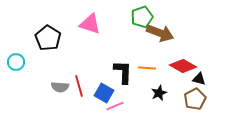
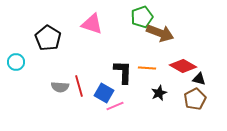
pink triangle: moved 2 px right
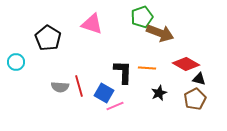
red diamond: moved 3 px right, 2 px up
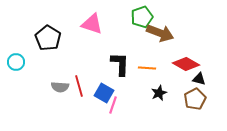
black L-shape: moved 3 px left, 8 px up
pink line: moved 2 px left, 1 px up; rotated 48 degrees counterclockwise
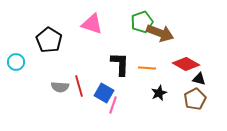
green pentagon: moved 5 px down
black pentagon: moved 1 px right, 2 px down
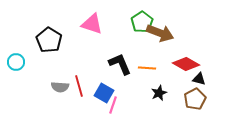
green pentagon: rotated 15 degrees counterclockwise
black L-shape: rotated 25 degrees counterclockwise
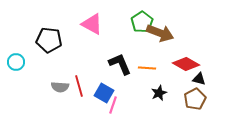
pink triangle: rotated 10 degrees clockwise
black pentagon: rotated 25 degrees counterclockwise
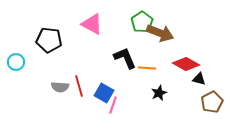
black L-shape: moved 5 px right, 6 px up
brown pentagon: moved 17 px right, 3 px down
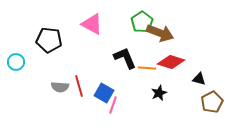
red diamond: moved 15 px left, 2 px up; rotated 12 degrees counterclockwise
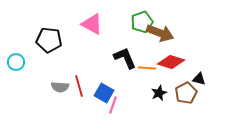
green pentagon: rotated 15 degrees clockwise
brown pentagon: moved 26 px left, 9 px up
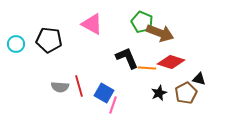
green pentagon: rotated 30 degrees counterclockwise
black L-shape: moved 2 px right
cyan circle: moved 18 px up
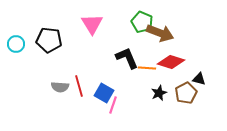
pink triangle: rotated 30 degrees clockwise
